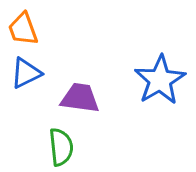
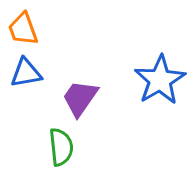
blue triangle: rotated 16 degrees clockwise
purple trapezoid: rotated 63 degrees counterclockwise
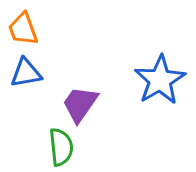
purple trapezoid: moved 6 px down
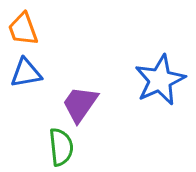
blue star: rotated 6 degrees clockwise
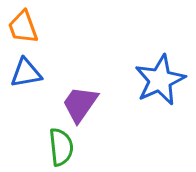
orange trapezoid: moved 2 px up
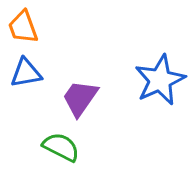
purple trapezoid: moved 6 px up
green semicircle: rotated 57 degrees counterclockwise
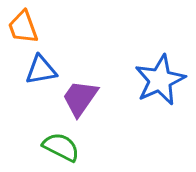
blue triangle: moved 15 px right, 3 px up
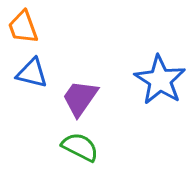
blue triangle: moved 9 px left, 3 px down; rotated 24 degrees clockwise
blue star: rotated 15 degrees counterclockwise
green semicircle: moved 19 px right
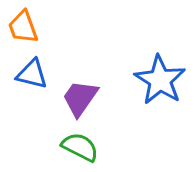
blue triangle: moved 1 px down
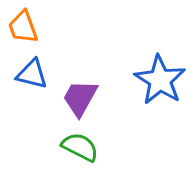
purple trapezoid: rotated 6 degrees counterclockwise
